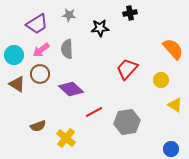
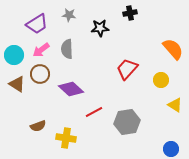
yellow cross: rotated 30 degrees counterclockwise
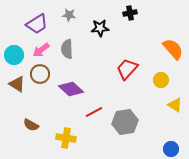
gray hexagon: moved 2 px left
brown semicircle: moved 7 px left, 1 px up; rotated 49 degrees clockwise
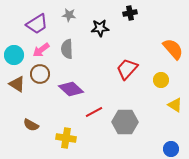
gray hexagon: rotated 10 degrees clockwise
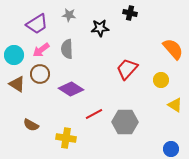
black cross: rotated 24 degrees clockwise
purple diamond: rotated 10 degrees counterclockwise
red line: moved 2 px down
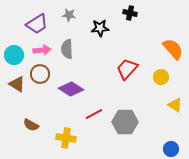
pink arrow: moved 1 px right; rotated 150 degrees counterclockwise
yellow circle: moved 3 px up
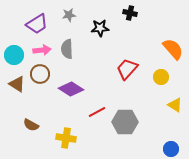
gray star: rotated 16 degrees counterclockwise
red line: moved 3 px right, 2 px up
